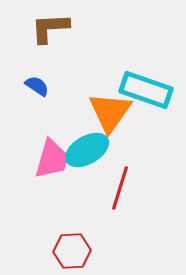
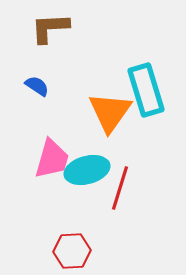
cyan rectangle: rotated 54 degrees clockwise
cyan ellipse: moved 20 px down; rotated 15 degrees clockwise
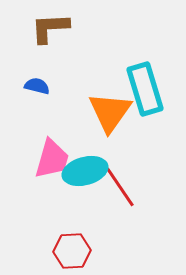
blue semicircle: rotated 20 degrees counterclockwise
cyan rectangle: moved 1 px left, 1 px up
cyan ellipse: moved 2 px left, 1 px down
red line: moved 1 px up; rotated 51 degrees counterclockwise
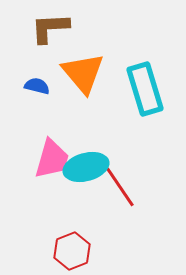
orange triangle: moved 27 px left, 39 px up; rotated 15 degrees counterclockwise
cyan ellipse: moved 1 px right, 4 px up
red hexagon: rotated 18 degrees counterclockwise
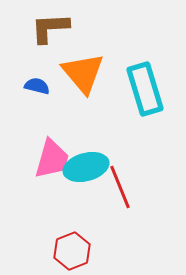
red line: rotated 12 degrees clockwise
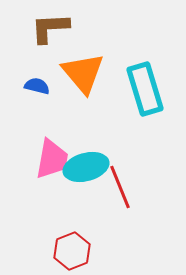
pink trapezoid: rotated 6 degrees counterclockwise
